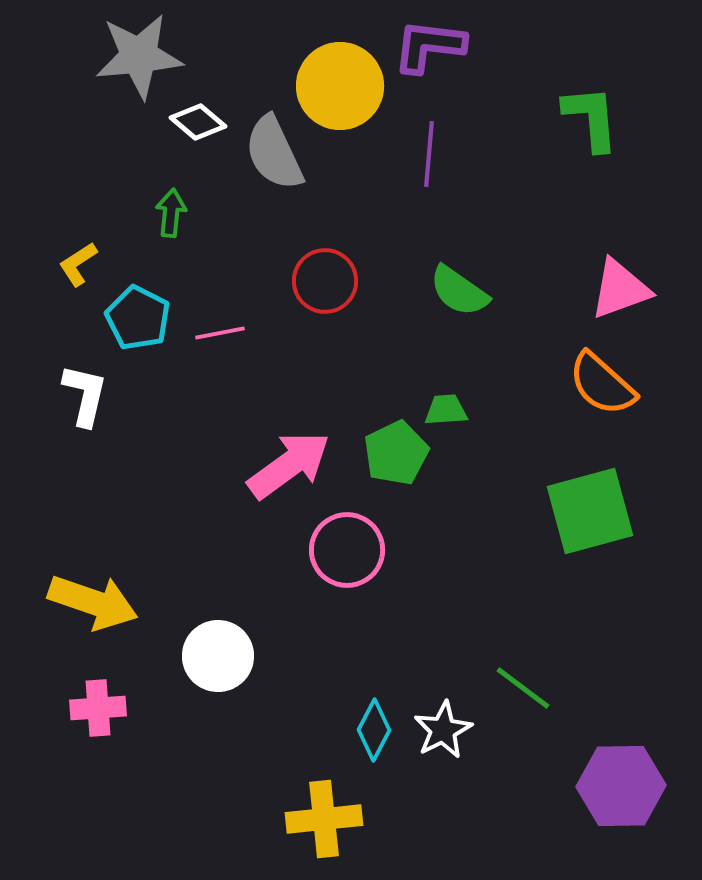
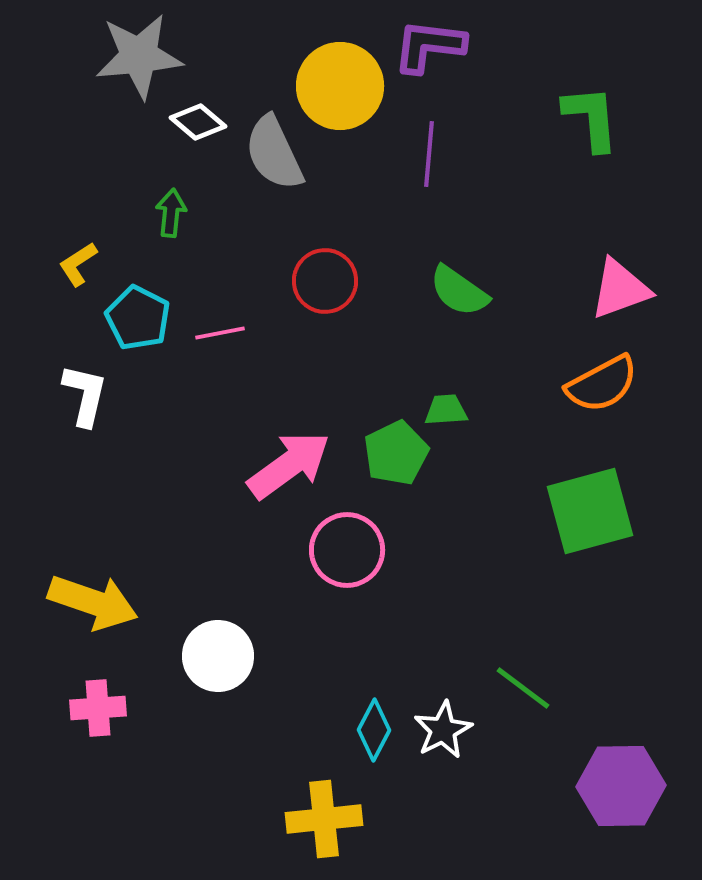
orange semicircle: rotated 70 degrees counterclockwise
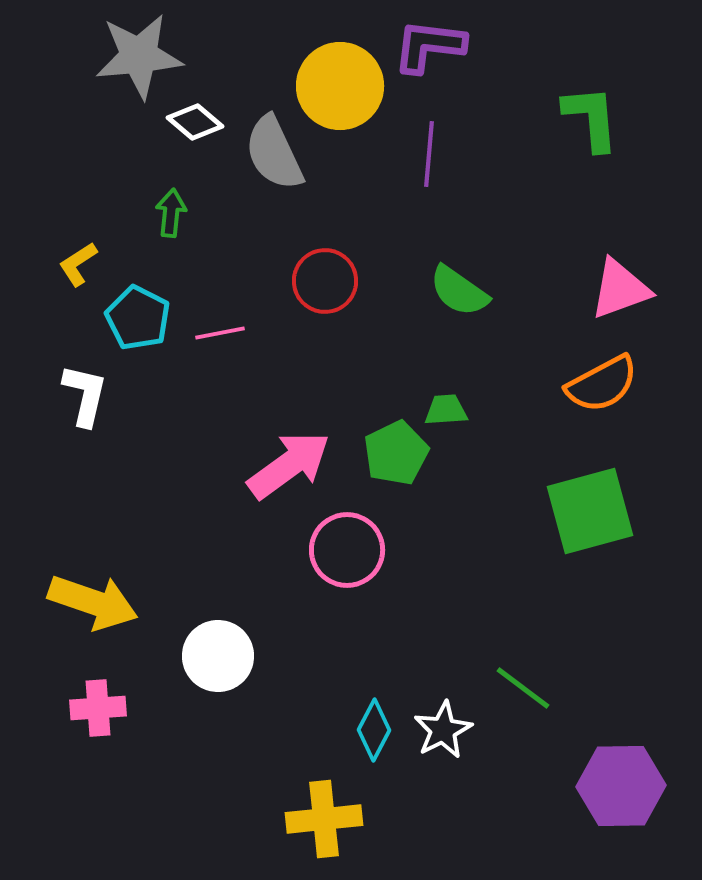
white diamond: moved 3 px left
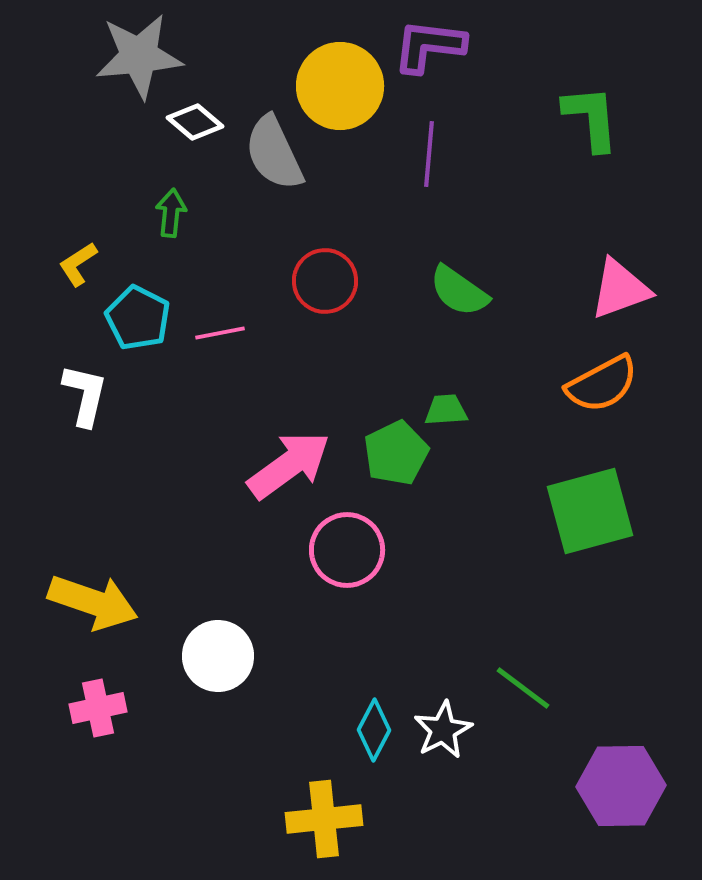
pink cross: rotated 8 degrees counterclockwise
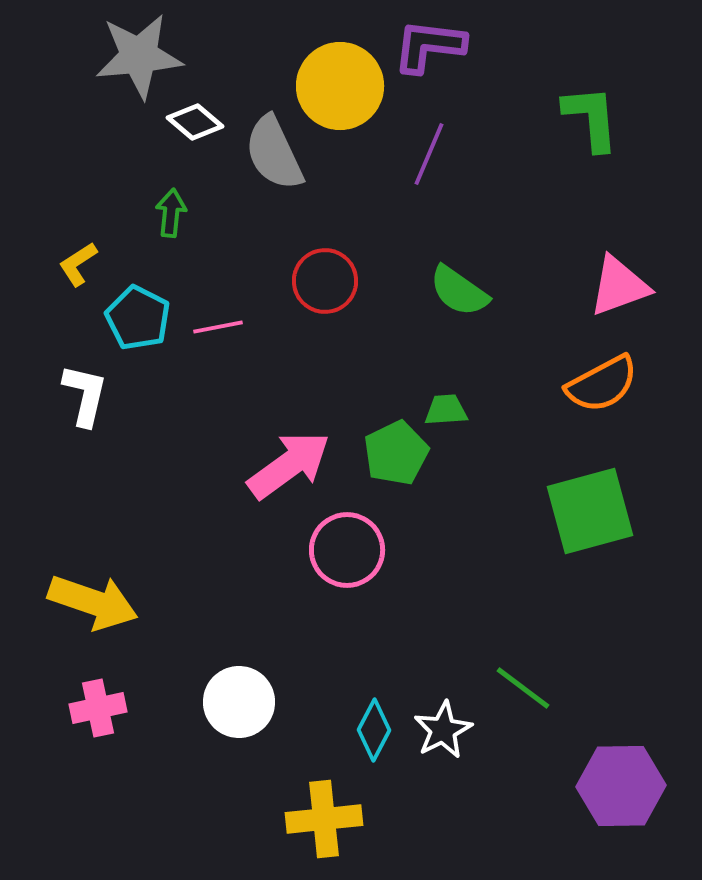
purple line: rotated 18 degrees clockwise
pink triangle: moved 1 px left, 3 px up
pink line: moved 2 px left, 6 px up
white circle: moved 21 px right, 46 px down
